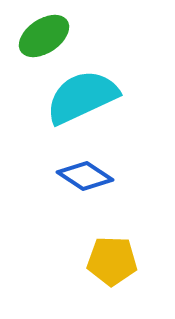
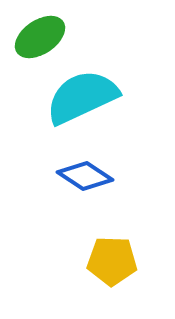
green ellipse: moved 4 px left, 1 px down
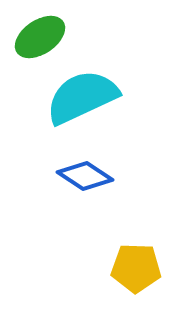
yellow pentagon: moved 24 px right, 7 px down
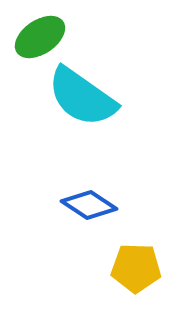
cyan semicircle: rotated 120 degrees counterclockwise
blue diamond: moved 4 px right, 29 px down
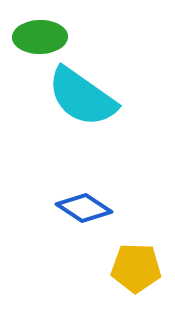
green ellipse: rotated 33 degrees clockwise
blue diamond: moved 5 px left, 3 px down
